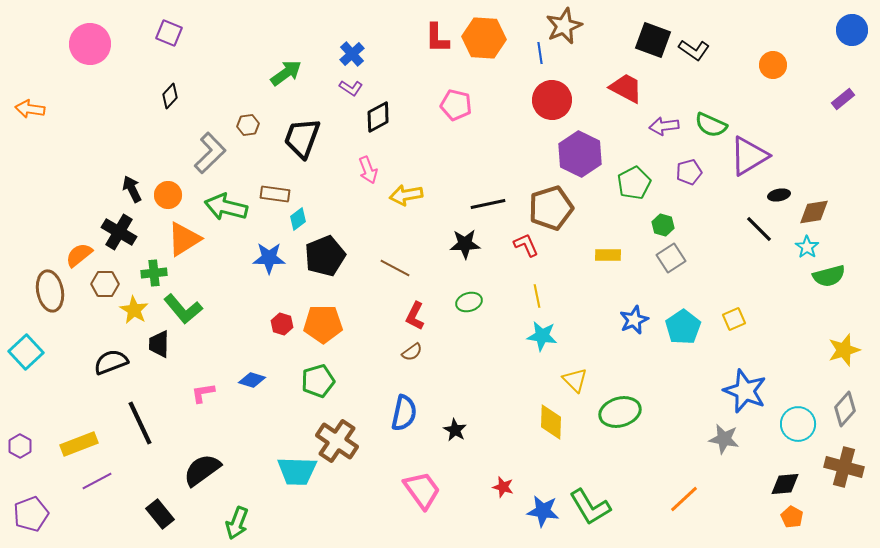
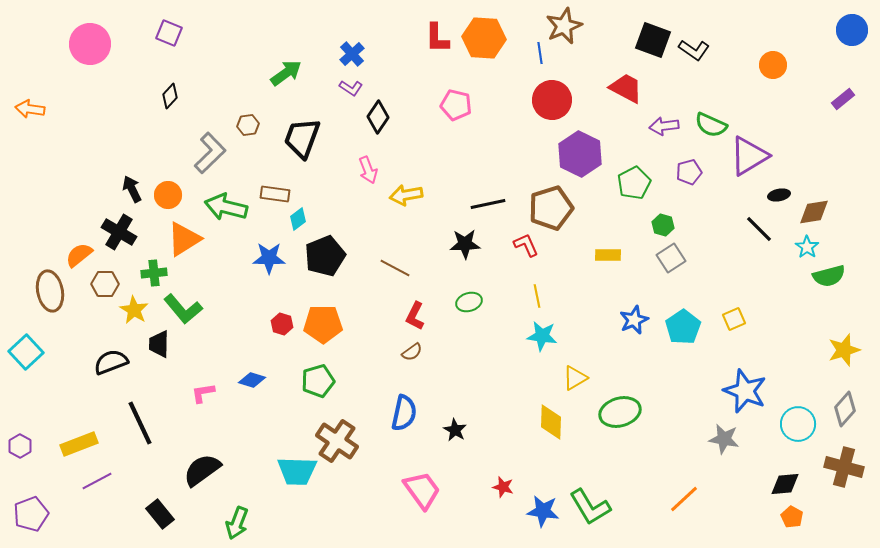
black diamond at (378, 117): rotated 28 degrees counterclockwise
yellow triangle at (575, 380): moved 2 px up; rotated 44 degrees clockwise
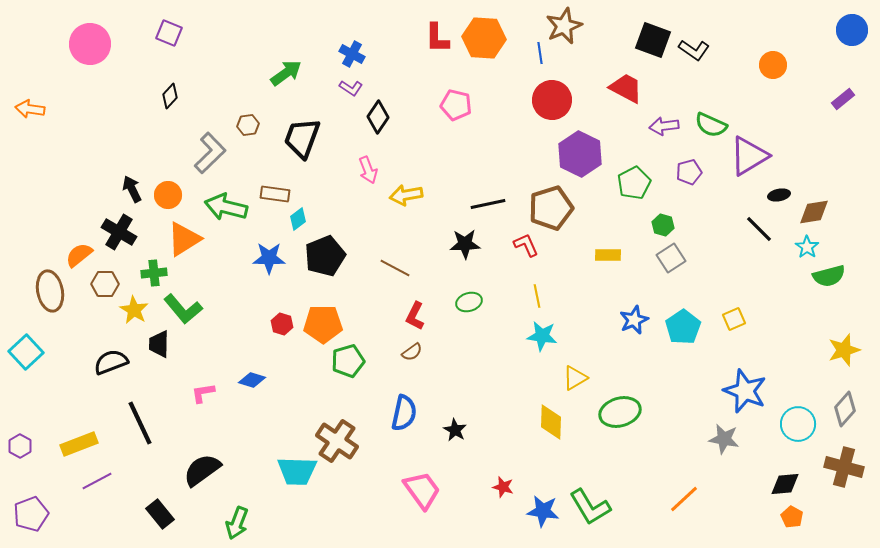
blue cross at (352, 54): rotated 20 degrees counterclockwise
green pentagon at (318, 381): moved 30 px right, 20 px up
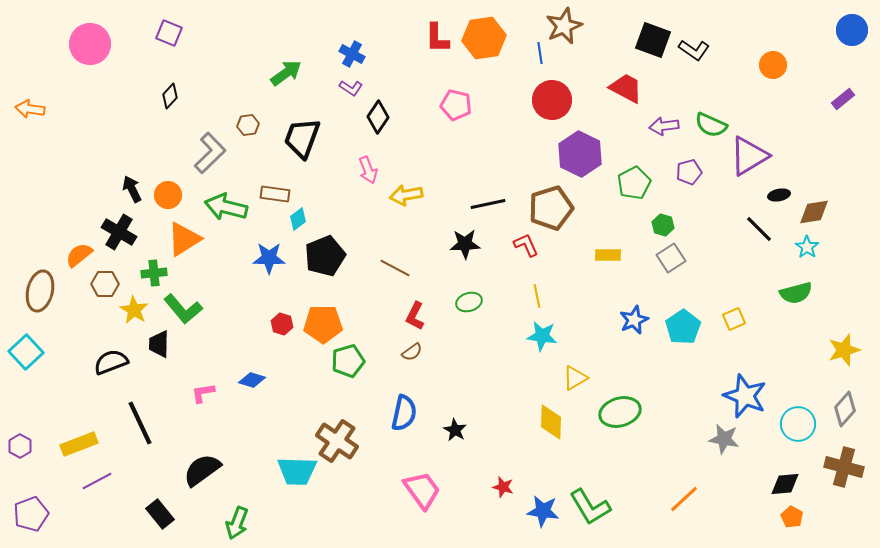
orange hexagon at (484, 38): rotated 12 degrees counterclockwise
green semicircle at (829, 276): moved 33 px left, 17 px down
brown ellipse at (50, 291): moved 10 px left; rotated 24 degrees clockwise
blue star at (745, 391): moved 5 px down
